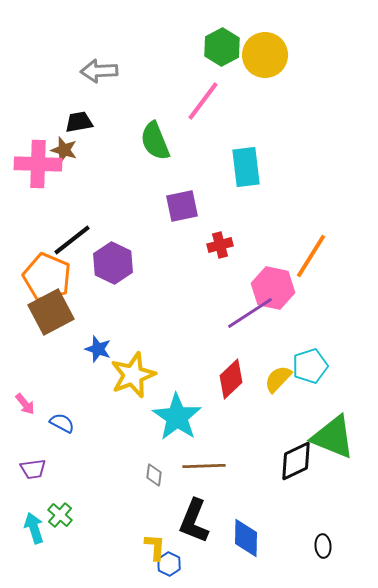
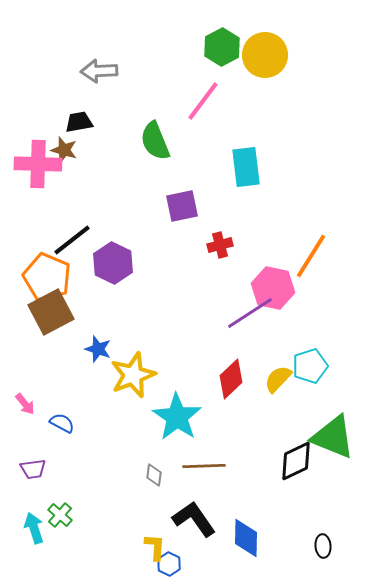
black L-shape: moved 2 px up; rotated 123 degrees clockwise
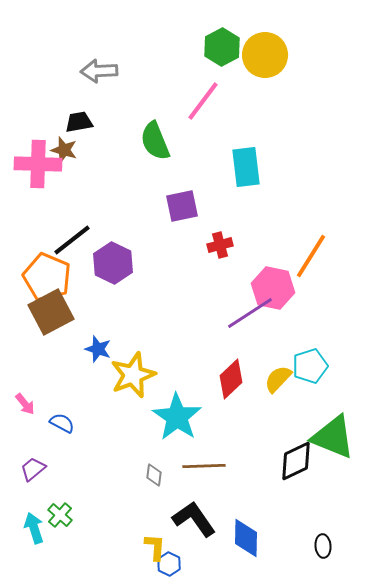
purple trapezoid: rotated 148 degrees clockwise
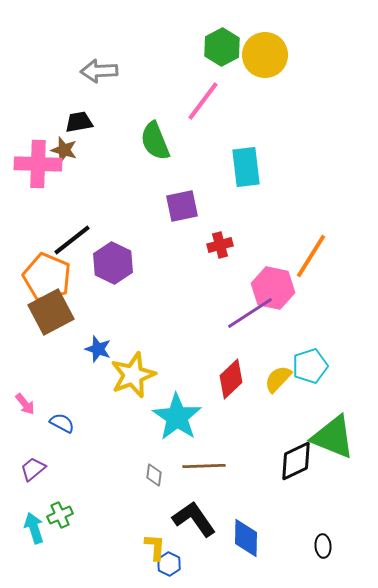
green cross: rotated 25 degrees clockwise
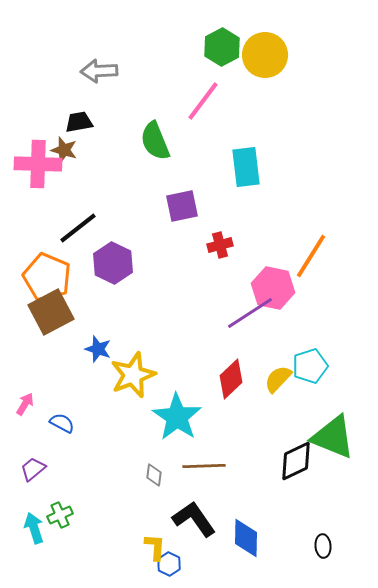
black line: moved 6 px right, 12 px up
pink arrow: rotated 110 degrees counterclockwise
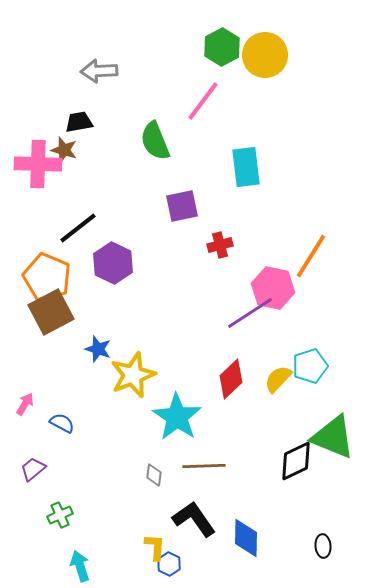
cyan arrow: moved 46 px right, 38 px down
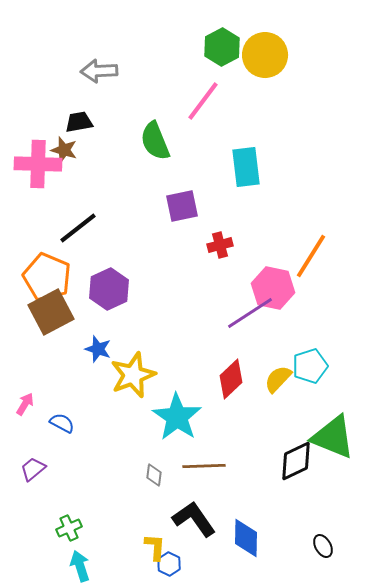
purple hexagon: moved 4 px left, 26 px down; rotated 9 degrees clockwise
green cross: moved 9 px right, 13 px down
black ellipse: rotated 25 degrees counterclockwise
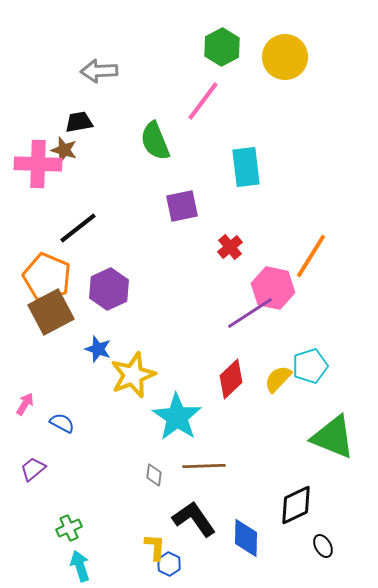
yellow circle: moved 20 px right, 2 px down
red cross: moved 10 px right, 2 px down; rotated 25 degrees counterclockwise
black diamond: moved 44 px down
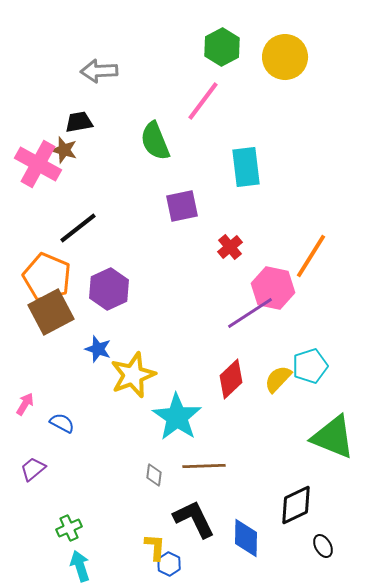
pink cross: rotated 27 degrees clockwise
black L-shape: rotated 9 degrees clockwise
